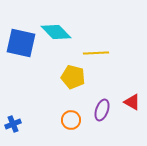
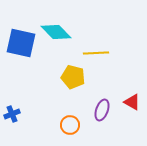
orange circle: moved 1 px left, 5 px down
blue cross: moved 1 px left, 10 px up
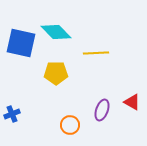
yellow pentagon: moved 17 px left, 4 px up; rotated 15 degrees counterclockwise
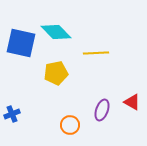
yellow pentagon: rotated 10 degrees counterclockwise
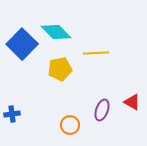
blue square: moved 1 px right, 1 px down; rotated 32 degrees clockwise
yellow pentagon: moved 4 px right, 4 px up
blue cross: rotated 14 degrees clockwise
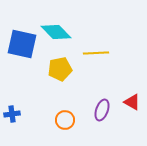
blue square: rotated 32 degrees counterclockwise
orange circle: moved 5 px left, 5 px up
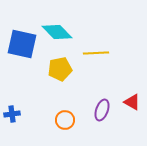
cyan diamond: moved 1 px right
